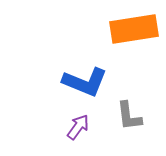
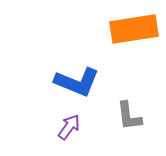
blue L-shape: moved 8 px left
purple arrow: moved 9 px left
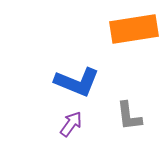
purple arrow: moved 2 px right, 3 px up
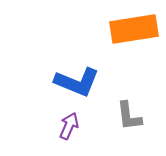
purple arrow: moved 2 px left, 2 px down; rotated 12 degrees counterclockwise
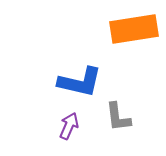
blue L-shape: moved 3 px right; rotated 9 degrees counterclockwise
gray L-shape: moved 11 px left, 1 px down
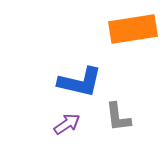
orange rectangle: moved 1 px left
purple arrow: moved 2 px left, 2 px up; rotated 32 degrees clockwise
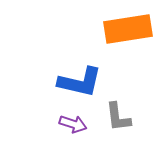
orange rectangle: moved 5 px left
purple arrow: moved 6 px right; rotated 52 degrees clockwise
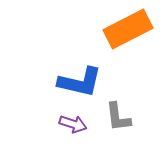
orange rectangle: rotated 18 degrees counterclockwise
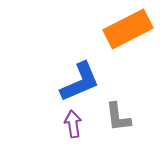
blue L-shape: rotated 36 degrees counterclockwise
purple arrow: rotated 116 degrees counterclockwise
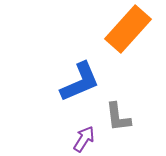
orange rectangle: rotated 21 degrees counterclockwise
purple arrow: moved 11 px right, 15 px down; rotated 40 degrees clockwise
